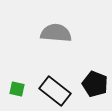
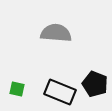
black rectangle: moved 5 px right, 1 px down; rotated 16 degrees counterclockwise
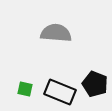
green square: moved 8 px right
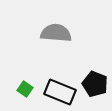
green square: rotated 21 degrees clockwise
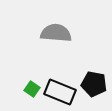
black pentagon: moved 1 px left; rotated 10 degrees counterclockwise
green square: moved 7 px right
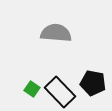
black pentagon: moved 1 px left, 1 px up
black rectangle: rotated 24 degrees clockwise
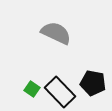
gray semicircle: rotated 20 degrees clockwise
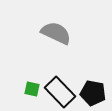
black pentagon: moved 10 px down
green square: rotated 21 degrees counterclockwise
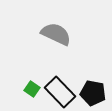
gray semicircle: moved 1 px down
green square: rotated 21 degrees clockwise
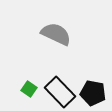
green square: moved 3 px left
